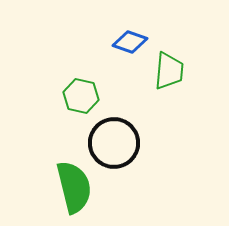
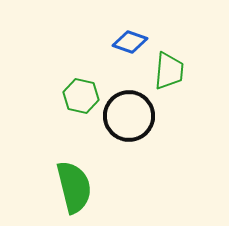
black circle: moved 15 px right, 27 px up
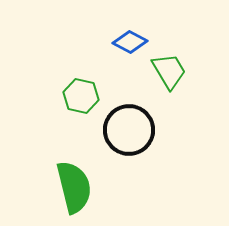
blue diamond: rotated 8 degrees clockwise
green trapezoid: rotated 36 degrees counterclockwise
black circle: moved 14 px down
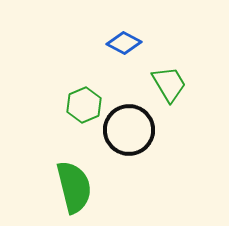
blue diamond: moved 6 px left, 1 px down
green trapezoid: moved 13 px down
green hexagon: moved 3 px right, 9 px down; rotated 24 degrees clockwise
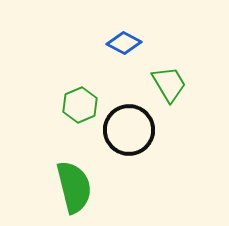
green hexagon: moved 4 px left
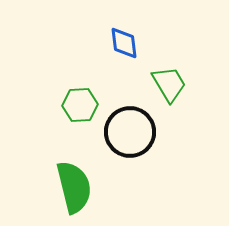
blue diamond: rotated 56 degrees clockwise
green hexagon: rotated 20 degrees clockwise
black circle: moved 1 px right, 2 px down
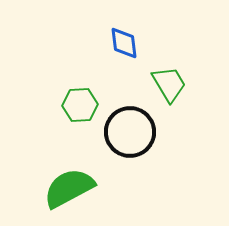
green semicircle: moved 5 px left, 1 px down; rotated 104 degrees counterclockwise
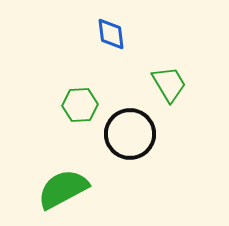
blue diamond: moved 13 px left, 9 px up
black circle: moved 2 px down
green semicircle: moved 6 px left, 1 px down
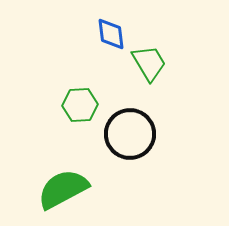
green trapezoid: moved 20 px left, 21 px up
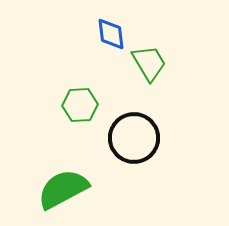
black circle: moved 4 px right, 4 px down
